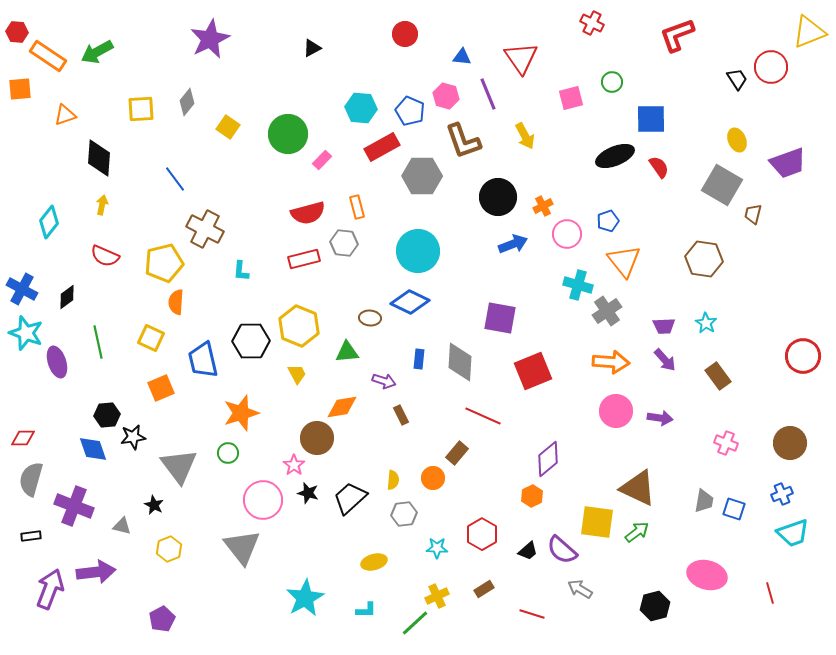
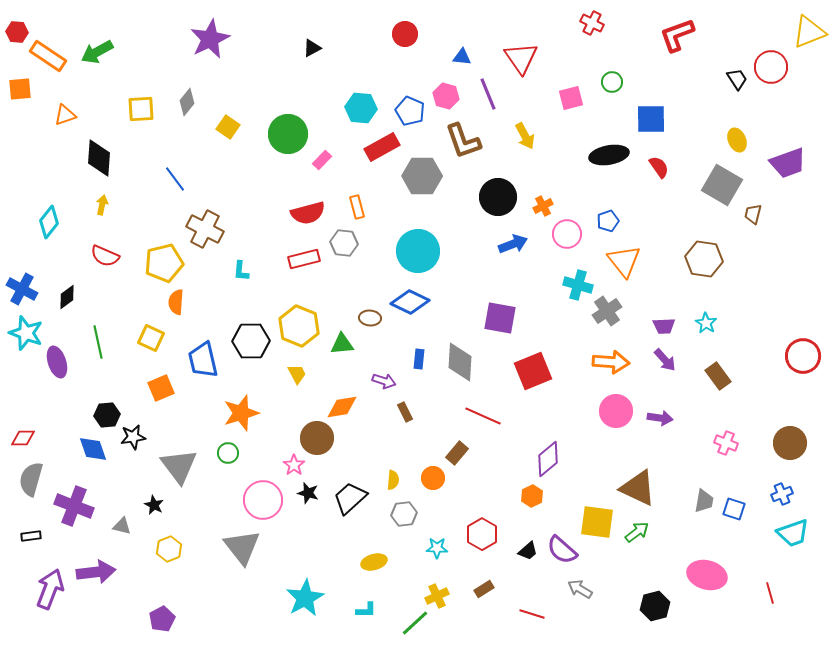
black ellipse at (615, 156): moved 6 px left, 1 px up; rotated 12 degrees clockwise
green triangle at (347, 352): moved 5 px left, 8 px up
brown rectangle at (401, 415): moved 4 px right, 3 px up
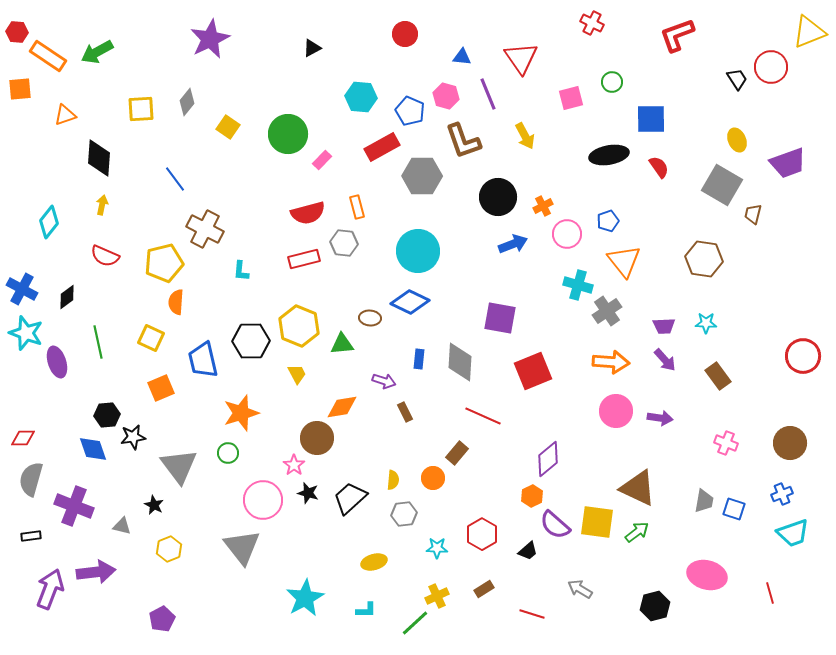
cyan hexagon at (361, 108): moved 11 px up
cyan star at (706, 323): rotated 30 degrees counterclockwise
purple semicircle at (562, 550): moved 7 px left, 25 px up
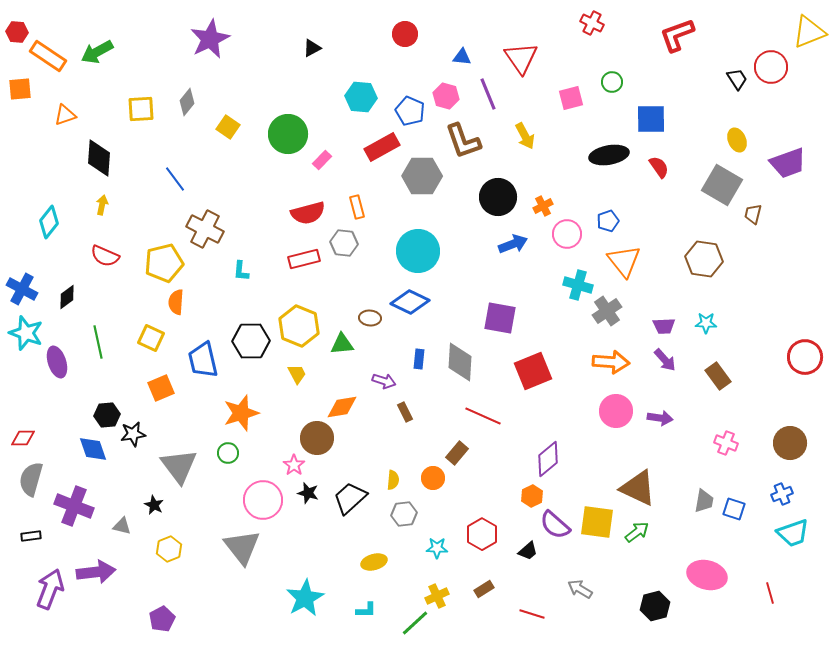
red circle at (803, 356): moved 2 px right, 1 px down
black star at (133, 437): moved 3 px up
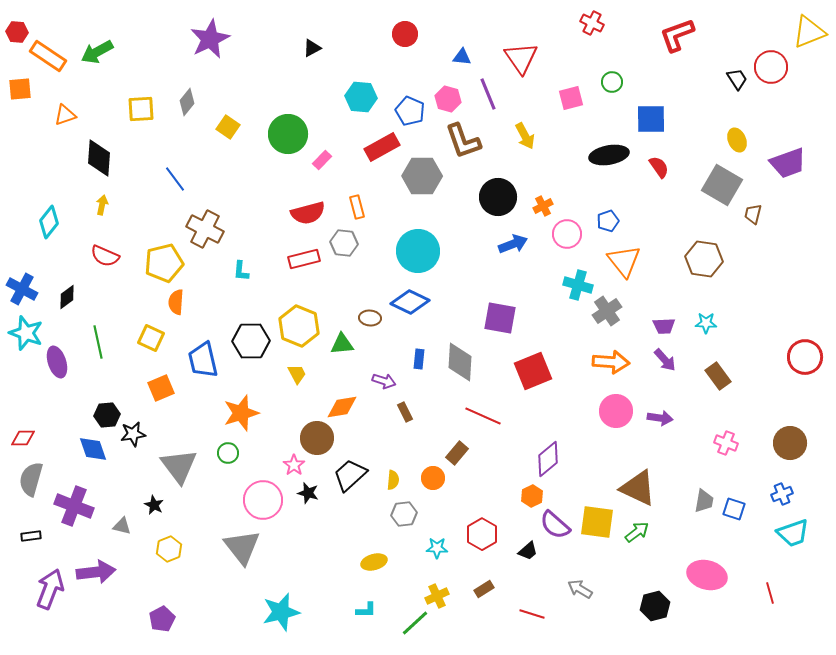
pink hexagon at (446, 96): moved 2 px right, 3 px down
black trapezoid at (350, 498): moved 23 px up
cyan star at (305, 598): moved 24 px left, 14 px down; rotated 15 degrees clockwise
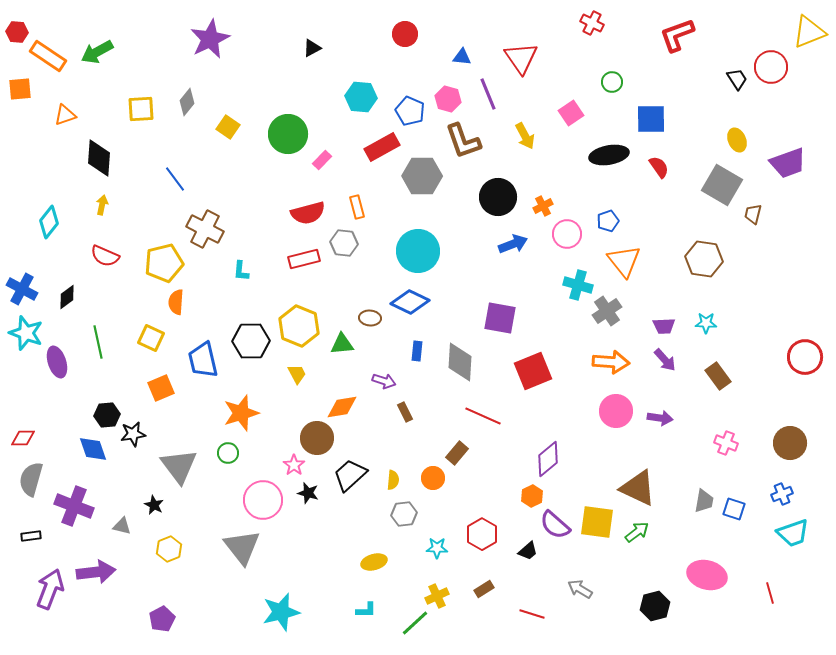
pink square at (571, 98): moved 15 px down; rotated 20 degrees counterclockwise
blue rectangle at (419, 359): moved 2 px left, 8 px up
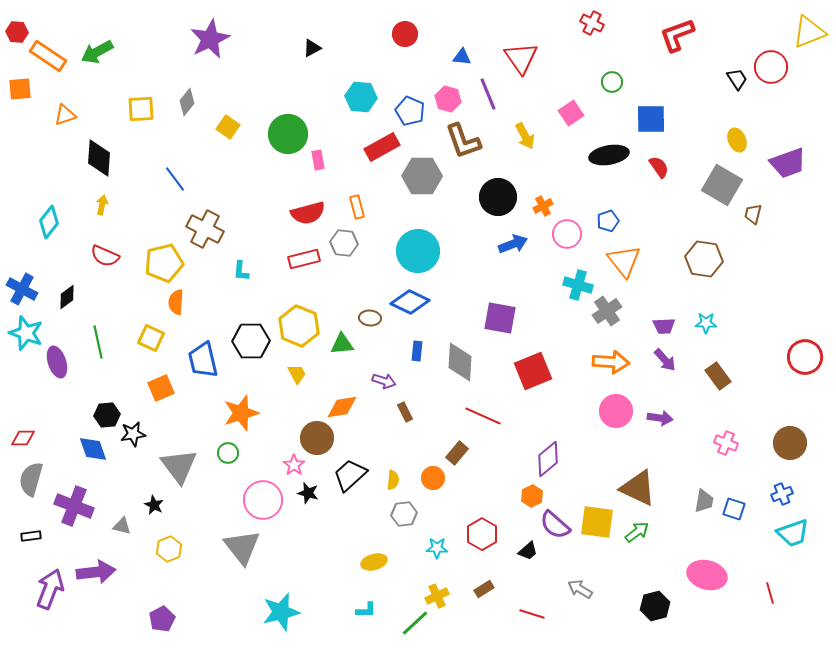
pink rectangle at (322, 160): moved 4 px left; rotated 54 degrees counterclockwise
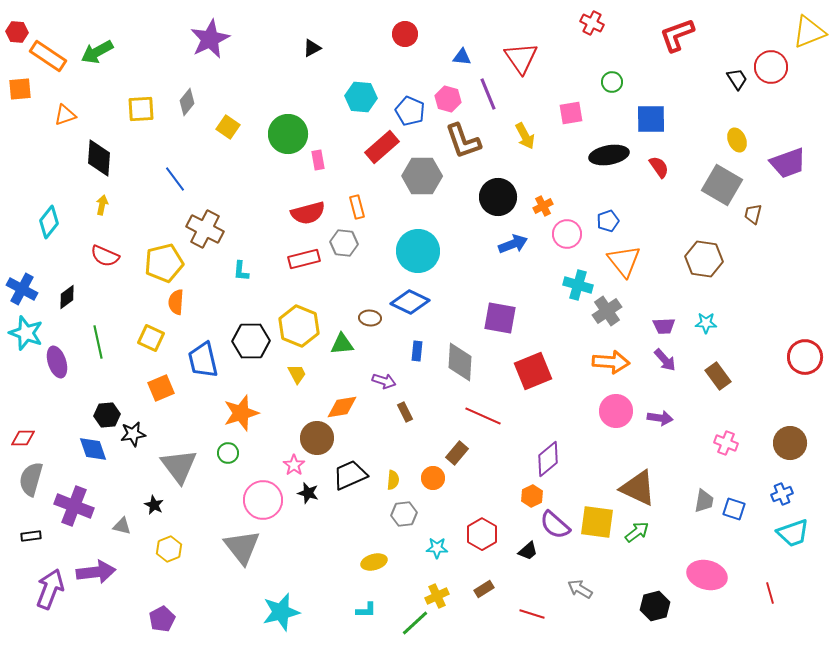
pink square at (571, 113): rotated 25 degrees clockwise
red rectangle at (382, 147): rotated 12 degrees counterclockwise
black trapezoid at (350, 475): rotated 18 degrees clockwise
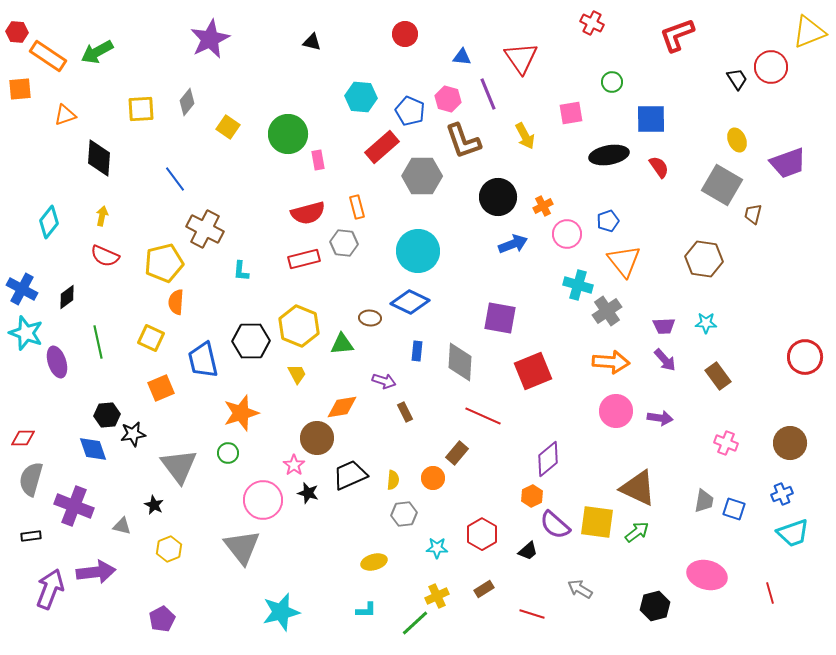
black triangle at (312, 48): moved 6 px up; rotated 42 degrees clockwise
yellow arrow at (102, 205): moved 11 px down
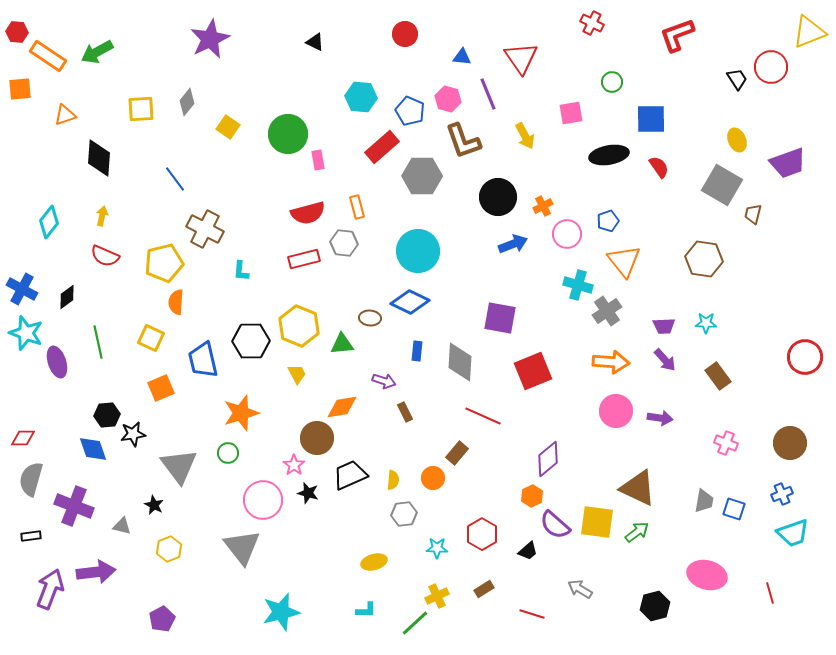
black triangle at (312, 42): moved 3 px right; rotated 12 degrees clockwise
